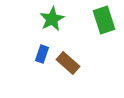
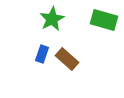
green rectangle: rotated 56 degrees counterclockwise
brown rectangle: moved 1 px left, 4 px up
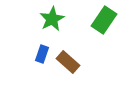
green rectangle: rotated 72 degrees counterclockwise
brown rectangle: moved 1 px right, 3 px down
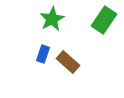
blue rectangle: moved 1 px right
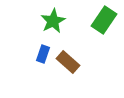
green star: moved 1 px right, 2 px down
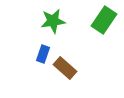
green star: rotated 20 degrees clockwise
brown rectangle: moved 3 px left, 6 px down
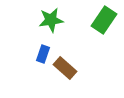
green star: moved 2 px left, 1 px up
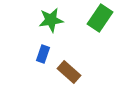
green rectangle: moved 4 px left, 2 px up
brown rectangle: moved 4 px right, 4 px down
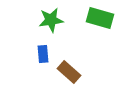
green rectangle: rotated 72 degrees clockwise
blue rectangle: rotated 24 degrees counterclockwise
